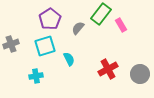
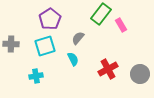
gray semicircle: moved 10 px down
gray cross: rotated 21 degrees clockwise
cyan semicircle: moved 4 px right
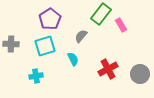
gray semicircle: moved 3 px right, 2 px up
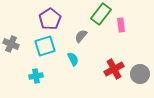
pink rectangle: rotated 24 degrees clockwise
gray cross: rotated 21 degrees clockwise
red cross: moved 6 px right
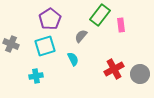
green rectangle: moved 1 px left, 1 px down
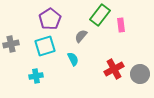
gray cross: rotated 35 degrees counterclockwise
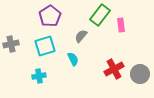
purple pentagon: moved 3 px up
cyan cross: moved 3 px right
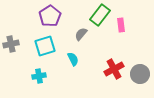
gray semicircle: moved 2 px up
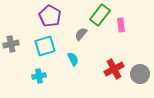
purple pentagon: rotated 10 degrees counterclockwise
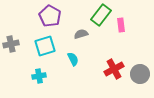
green rectangle: moved 1 px right
gray semicircle: rotated 32 degrees clockwise
